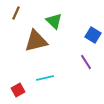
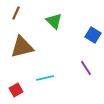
brown triangle: moved 14 px left, 6 px down
purple line: moved 6 px down
red square: moved 2 px left
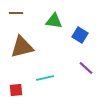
brown line: rotated 64 degrees clockwise
green triangle: rotated 36 degrees counterclockwise
blue square: moved 13 px left
purple line: rotated 14 degrees counterclockwise
red square: rotated 24 degrees clockwise
